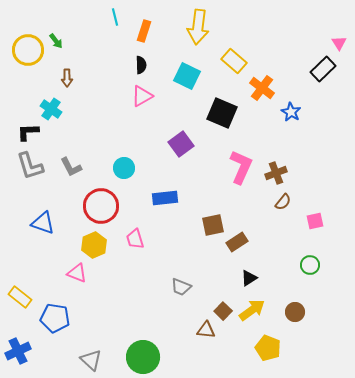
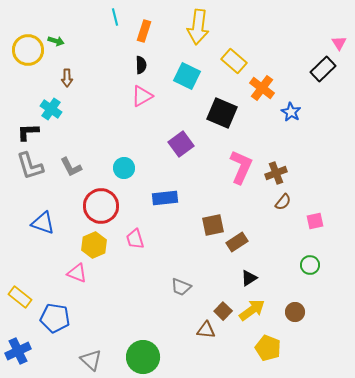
green arrow at (56, 41): rotated 35 degrees counterclockwise
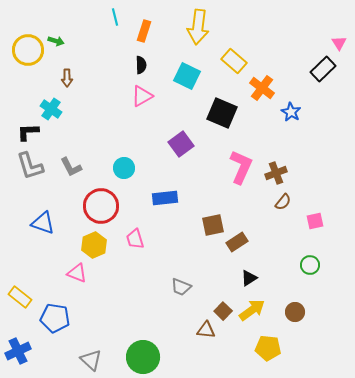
yellow pentagon at (268, 348): rotated 15 degrees counterclockwise
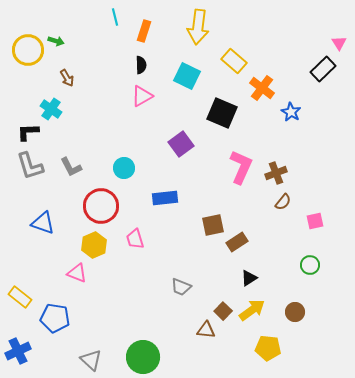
brown arrow at (67, 78): rotated 30 degrees counterclockwise
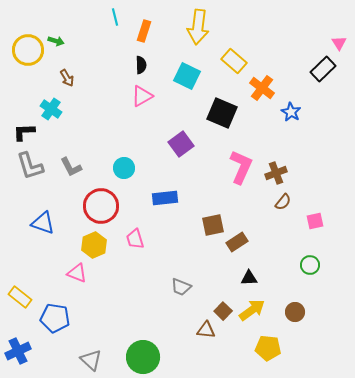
black L-shape at (28, 132): moved 4 px left
black triangle at (249, 278): rotated 30 degrees clockwise
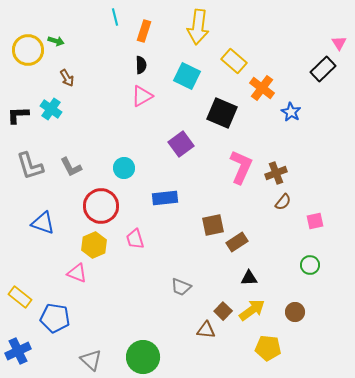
black L-shape at (24, 132): moved 6 px left, 17 px up
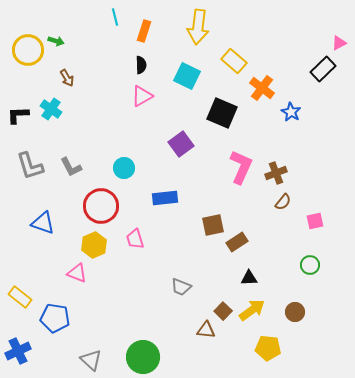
pink triangle at (339, 43): rotated 35 degrees clockwise
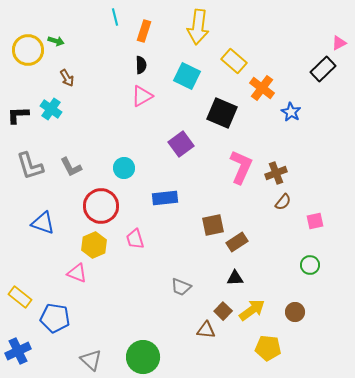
black triangle at (249, 278): moved 14 px left
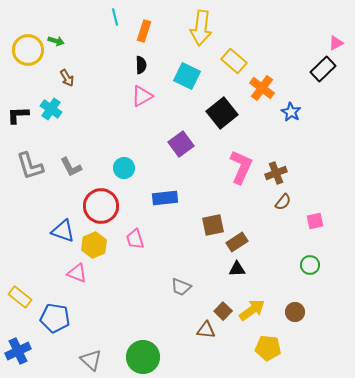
yellow arrow at (198, 27): moved 3 px right, 1 px down
pink triangle at (339, 43): moved 3 px left
black square at (222, 113): rotated 28 degrees clockwise
blue triangle at (43, 223): moved 20 px right, 8 px down
black triangle at (235, 278): moved 2 px right, 9 px up
